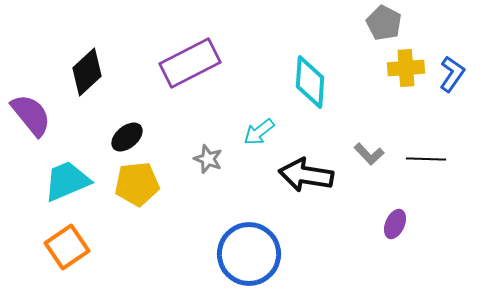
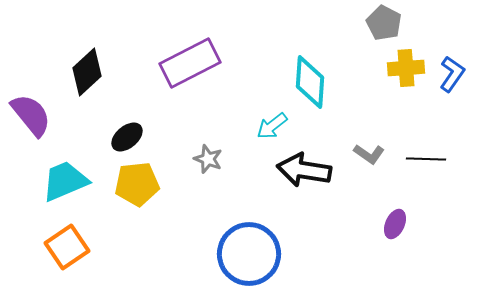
cyan arrow: moved 13 px right, 6 px up
gray L-shape: rotated 12 degrees counterclockwise
black arrow: moved 2 px left, 5 px up
cyan trapezoid: moved 2 px left
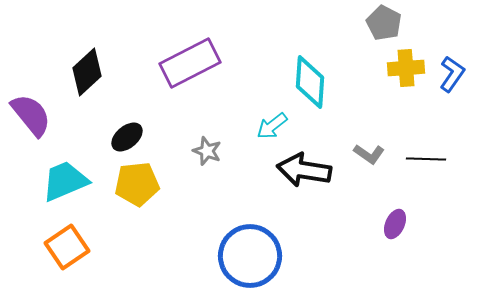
gray star: moved 1 px left, 8 px up
blue circle: moved 1 px right, 2 px down
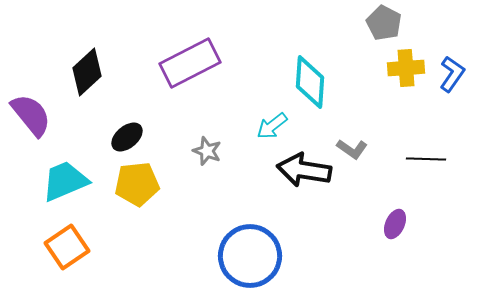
gray L-shape: moved 17 px left, 5 px up
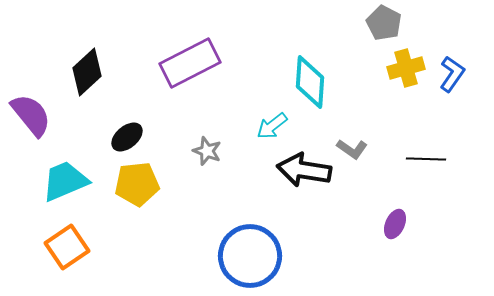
yellow cross: rotated 12 degrees counterclockwise
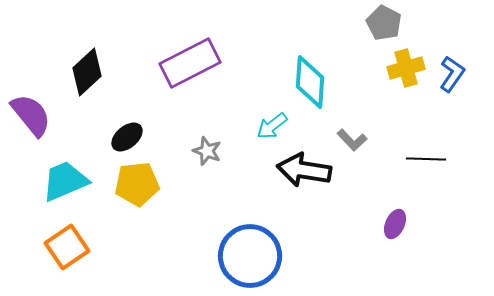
gray L-shape: moved 9 px up; rotated 12 degrees clockwise
